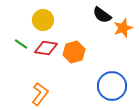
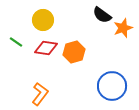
green line: moved 5 px left, 2 px up
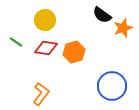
yellow circle: moved 2 px right
orange L-shape: moved 1 px right
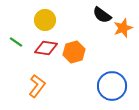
orange L-shape: moved 4 px left, 8 px up
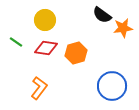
orange star: rotated 12 degrees clockwise
orange hexagon: moved 2 px right, 1 px down
orange L-shape: moved 2 px right, 2 px down
